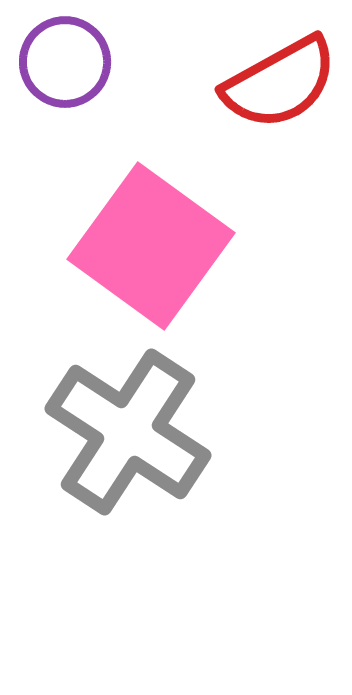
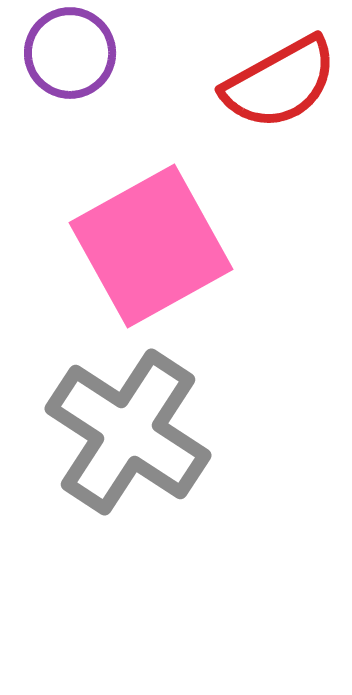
purple circle: moved 5 px right, 9 px up
pink square: rotated 25 degrees clockwise
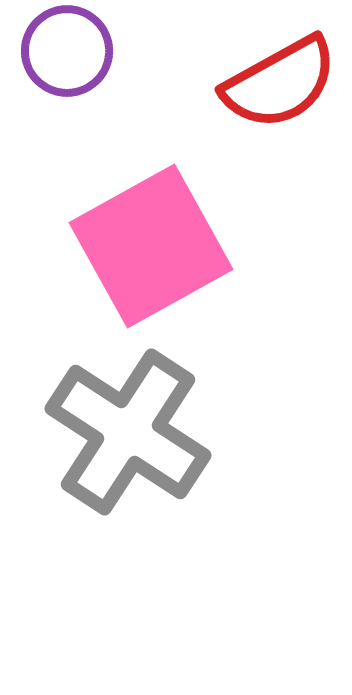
purple circle: moved 3 px left, 2 px up
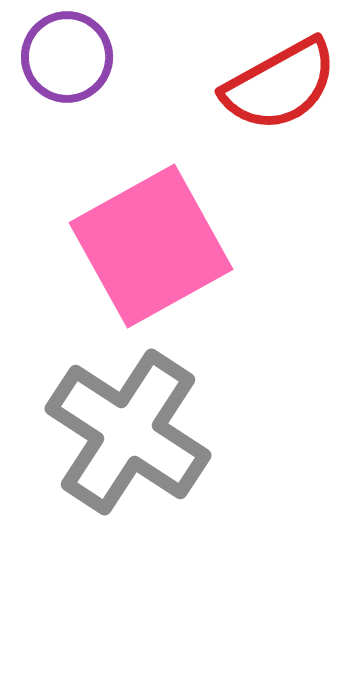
purple circle: moved 6 px down
red semicircle: moved 2 px down
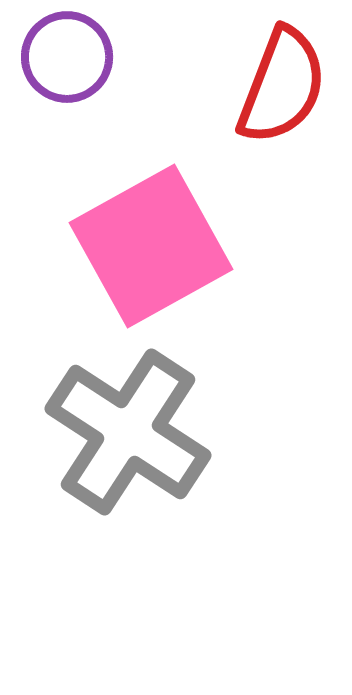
red semicircle: moved 2 px right, 1 px down; rotated 40 degrees counterclockwise
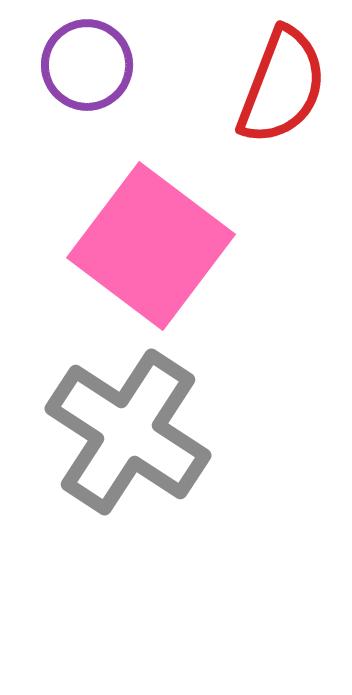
purple circle: moved 20 px right, 8 px down
pink square: rotated 24 degrees counterclockwise
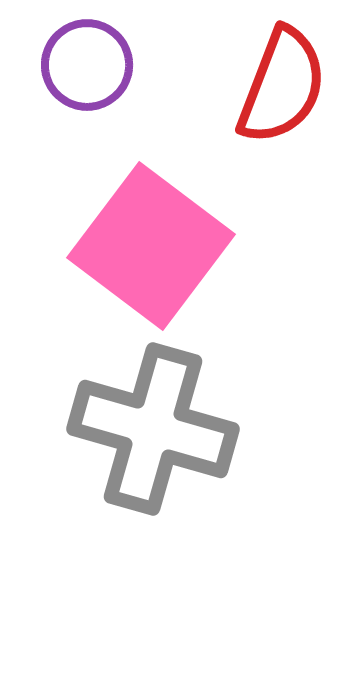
gray cross: moved 25 px right, 3 px up; rotated 17 degrees counterclockwise
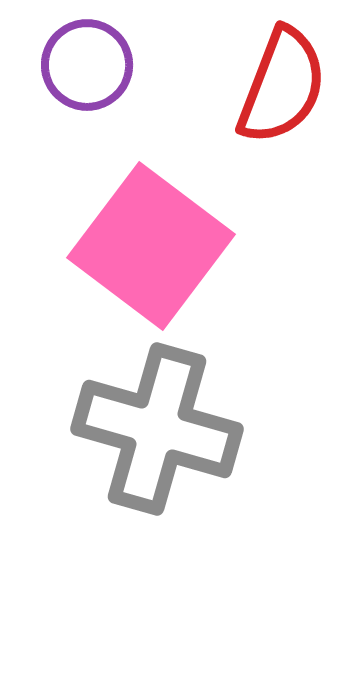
gray cross: moved 4 px right
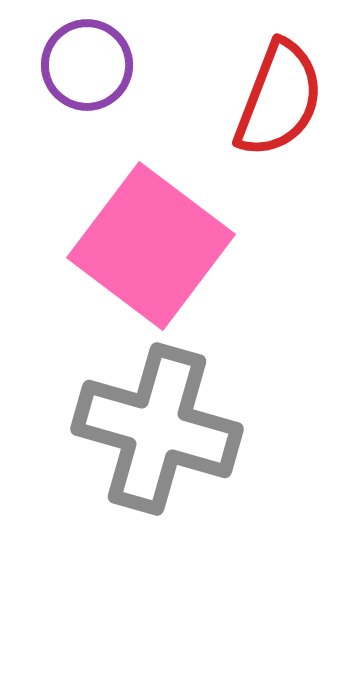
red semicircle: moved 3 px left, 13 px down
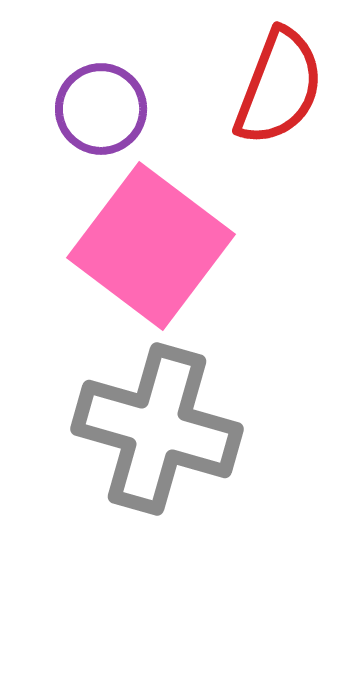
purple circle: moved 14 px right, 44 px down
red semicircle: moved 12 px up
